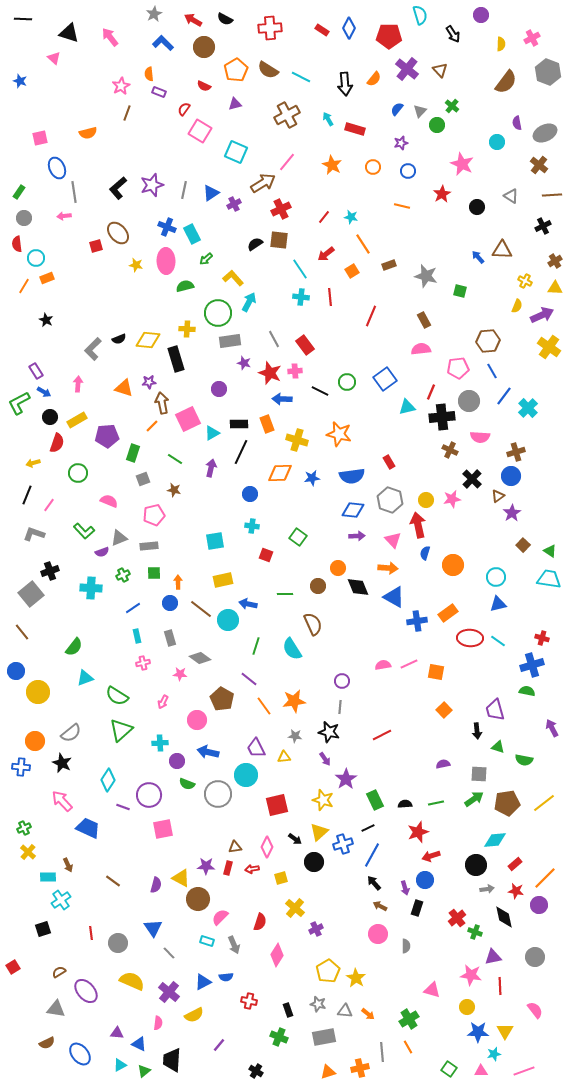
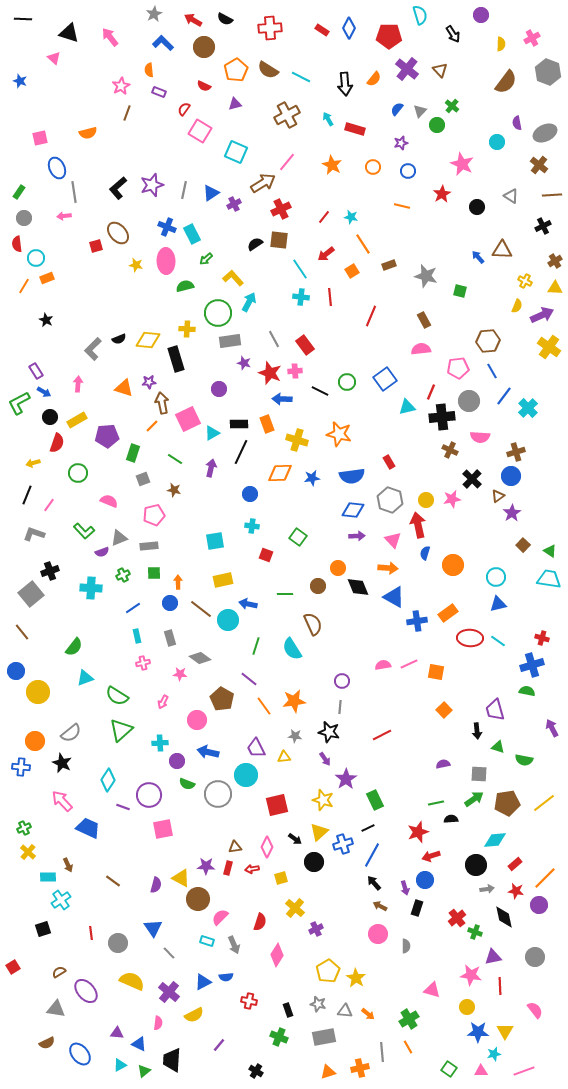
orange semicircle at (149, 74): moved 4 px up
black semicircle at (405, 804): moved 46 px right, 15 px down
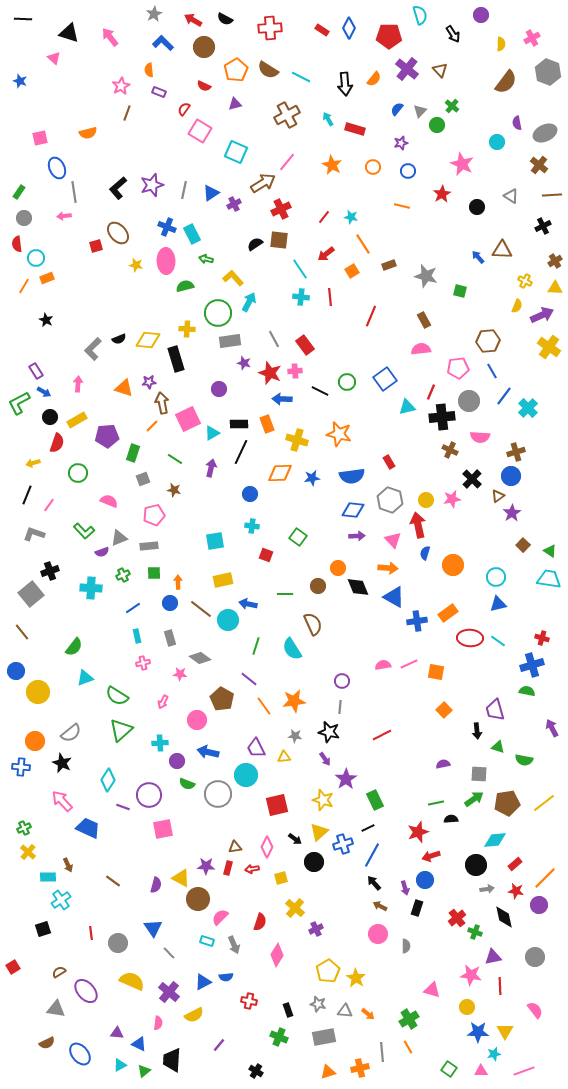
green arrow at (206, 259): rotated 56 degrees clockwise
